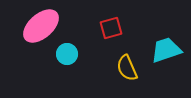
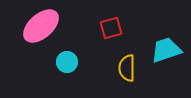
cyan circle: moved 8 px down
yellow semicircle: rotated 24 degrees clockwise
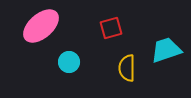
cyan circle: moved 2 px right
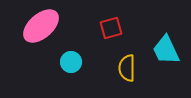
cyan trapezoid: rotated 96 degrees counterclockwise
cyan circle: moved 2 px right
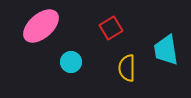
red square: rotated 15 degrees counterclockwise
cyan trapezoid: rotated 16 degrees clockwise
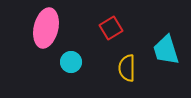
pink ellipse: moved 5 px right, 2 px down; rotated 36 degrees counterclockwise
cyan trapezoid: rotated 8 degrees counterclockwise
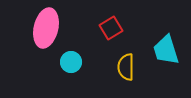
yellow semicircle: moved 1 px left, 1 px up
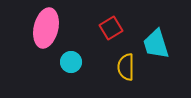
cyan trapezoid: moved 10 px left, 6 px up
